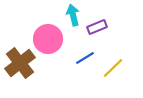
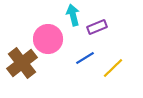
brown cross: moved 2 px right
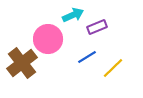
cyan arrow: rotated 80 degrees clockwise
blue line: moved 2 px right, 1 px up
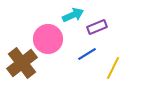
blue line: moved 3 px up
yellow line: rotated 20 degrees counterclockwise
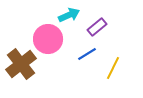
cyan arrow: moved 4 px left
purple rectangle: rotated 18 degrees counterclockwise
brown cross: moved 1 px left, 1 px down
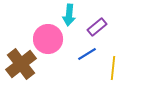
cyan arrow: rotated 120 degrees clockwise
yellow line: rotated 20 degrees counterclockwise
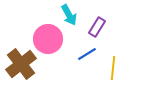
cyan arrow: rotated 35 degrees counterclockwise
purple rectangle: rotated 18 degrees counterclockwise
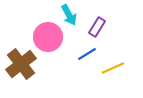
pink circle: moved 2 px up
yellow line: rotated 60 degrees clockwise
